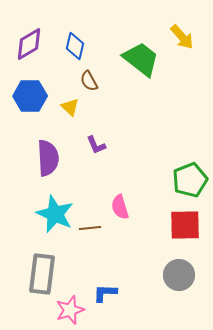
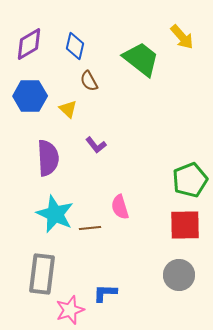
yellow triangle: moved 2 px left, 2 px down
purple L-shape: rotated 15 degrees counterclockwise
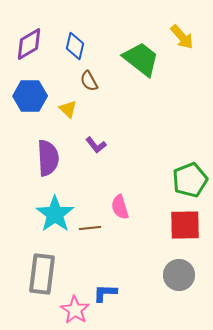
cyan star: rotated 12 degrees clockwise
pink star: moved 5 px right; rotated 20 degrees counterclockwise
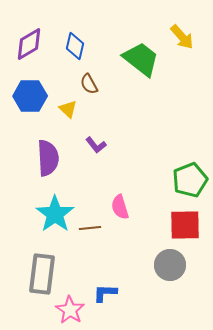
brown semicircle: moved 3 px down
gray circle: moved 9 px left, 10 px up
pink star: moved 5 px left
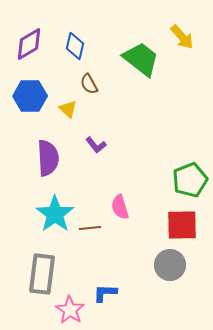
red square: moved 3 px left
